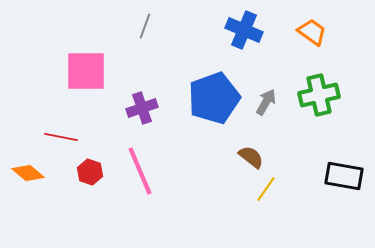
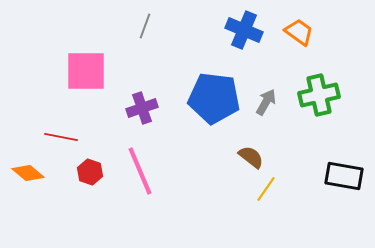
orange trapezoid: moved 13 px left
blue pentagon: rotated 27 degrees clockwise
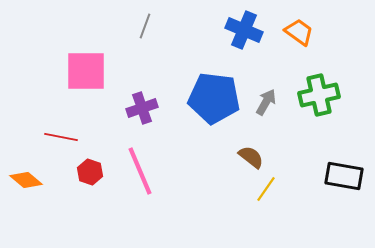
orange diamond: moved 2 px left, 7 px down
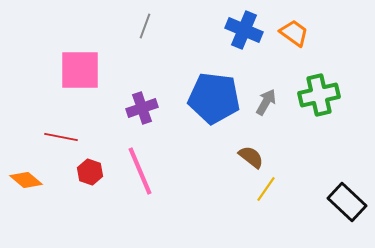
orange trapezoid: moved 5 px left, 1 px down
pink square: moved 6 px left, 1 px up
black rectangle: moved 3 px right, 26 px down; rotated 33 degrees clockwise
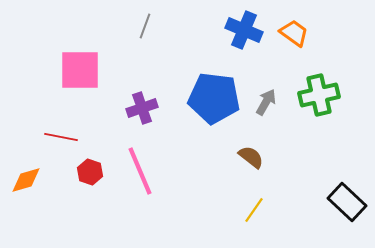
orange diamond: rotated 56 degrees counterclockwise
yellow line: moved 12 px left, 21 px down
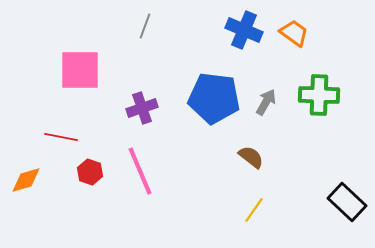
green cross: rotated 15 degrees clockwise
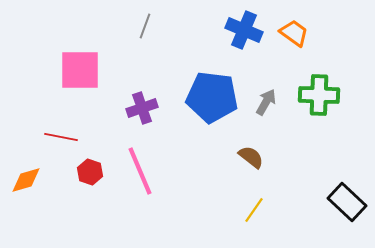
blue pentagon: moved 2 px left, 1 px up
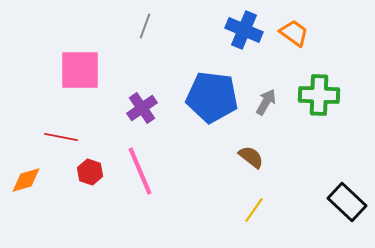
purple cross: rotated 16 degrees counterclockwise
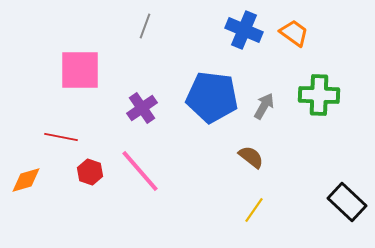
gray arrow: moved 2 px left, 4 px down
pink line: rotated 18 degrees counterclockwise
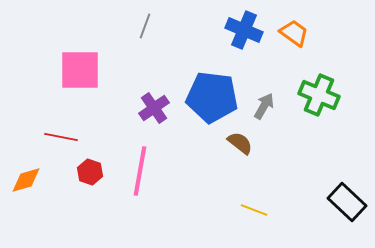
green cross: rotated 21 degrees clockwise
purple cross: moved 12 px right
brown semicircle: moved 11 px left, 14 px up
pink line: rotated 51 degrees clockwise
yellow line: rotated 76 degrees clockwise
